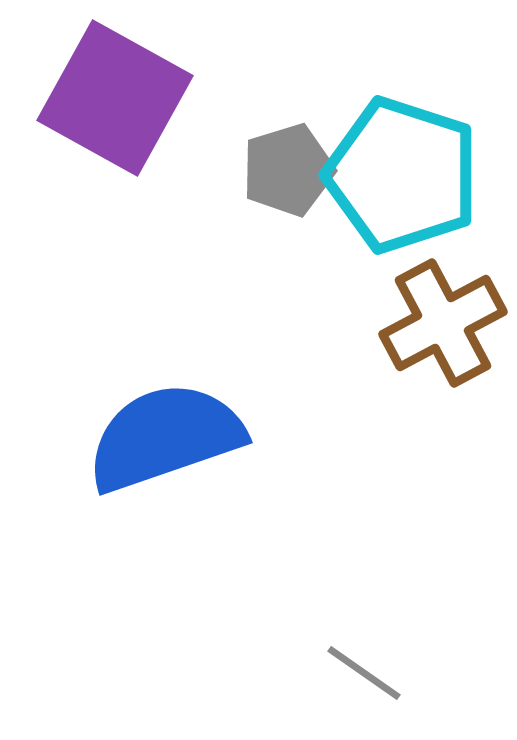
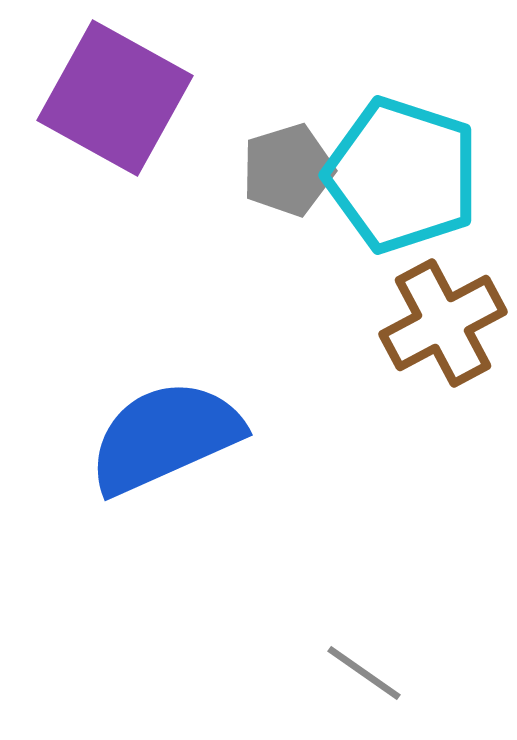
blue semicircle: rotated 5 degrees counterclockwise
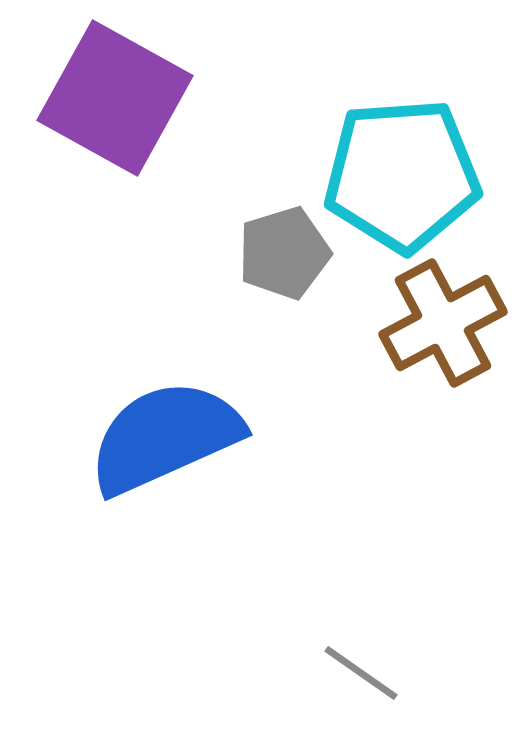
gray pentagon: moved 4 px left, 83 px down
cyan pentagon: rotated 22 degrees counterclockwise
gray line: moved 3 px left
